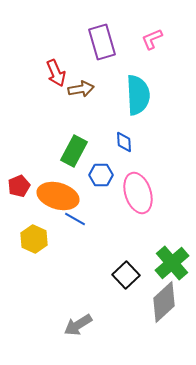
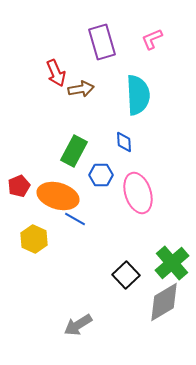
gray diamond: rotated 12 degrees clockwise
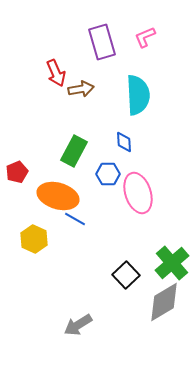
pink L-shape: moved 7 px left, 2 px up
blue hexagon: moved 7 px right, 1 px up
red pentagon: moved 2 px left, 14 px up
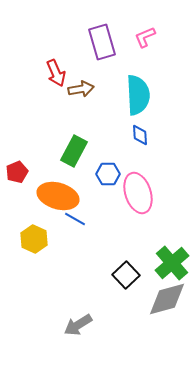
blue diamond: moved 16 px right, 7 px up
gray diamond: moved 3 px right, 3 px up; rotated 15 degrees clockwise
